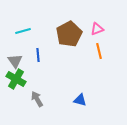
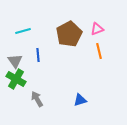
blue triangle: rotated 32 degrees counterclockwise
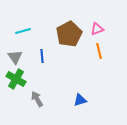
blue line: moved 4 px right, 1 px down
gray triangle: moved 4 px up
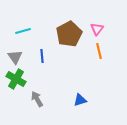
pink triangle: rotated 32 degrees counterclockwise
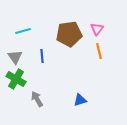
brown pentagon: rotated 20 degrees clockwise
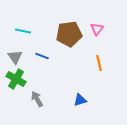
cyan line: rotated 28 degrees clockwise
orange line: moved 12 px down
blue line: rotated 64 degrees counterclockwise
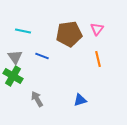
orange line: moved 1 px left, 4 px up
green cross: moved 3 px left, 3 px up
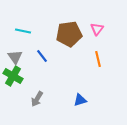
blue line: rotated 32 degrees clockwise
gray arrow: rotated 119 degrees counterclockwise
